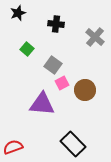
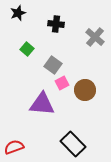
red semicircle: moved 1 px right
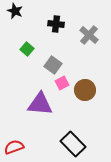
black star: moved 3 px left, 2 px up; rotated 28 degrees counterclockwise
gray cross: moved 6 px left, 2 px up
purple triangle: moved 2 px left
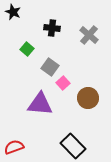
black star: moved 2 px left, 1 px down
black cross: moved 4 px left, 4 px down
gray square: moved 3 px left, 2 px down
pink square: moved 1 px right; rotated 16 degrees counterclockwise
brown circle: moved 3 px right, 8 px down
black rectangle: moved 2 px down
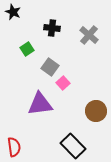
green square: rotated 16 degrees clockwise
brown circle: moved 8 px right, 13 px down
purple triangle: rotated 12 degrees counterclockwise
red semicircle: rotated 102 degrees clockwise
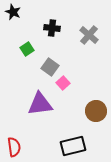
black rectangle: rotated 60 degrees counterclockwise
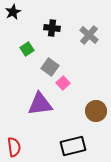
black star: rotated 21 degrees clockwise
